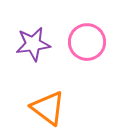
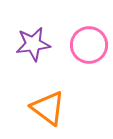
pink circle: moved 2 px right, 3 px down
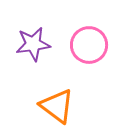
orange triangle: moved 9 px right, 2 px up
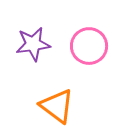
pink circle: moved 1 px down
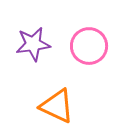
orange triangle: rotated 12 degrees counterclockwise
